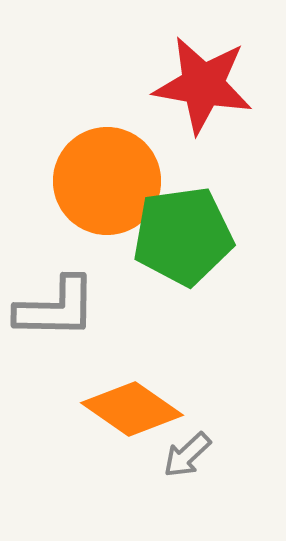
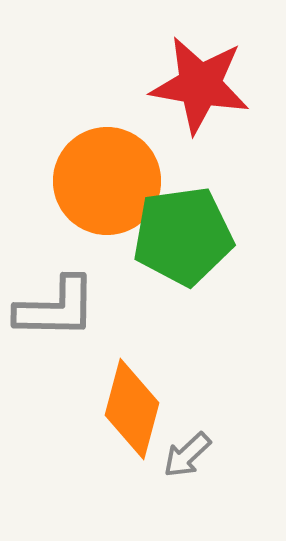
red star: moved 3 px left
orange diamond: rotated 70 degrees clockwise
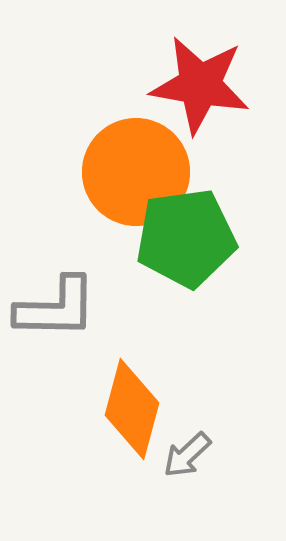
orange circle: moved 29 px right, 9 px up
green pentagon: moved 3 px right, 2 px down
